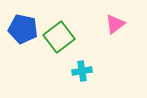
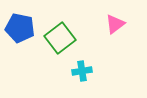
blue pentagon: moved 3 px left, 1 px up
green square: moved 1 px right, 1 px down
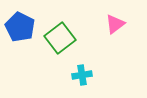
blue pentagon: moved 1 px up; rotated 16 degrees clockwise
cyan cross: moved 4 px down
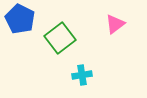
blue pentagon: moved 8 px up
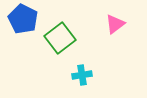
blue pentagon: moved 3 px right
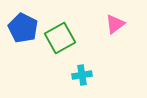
blue pentagon: moved 9 px down
green square: rotated 8 degrees clockwise
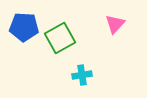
pink triangle: rotated 10 degrees counterclockwise
blue pentagon: moved 1 px right, 1 px up; rotated 24 degrees counterclockwise
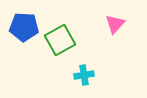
green square: moved 2 px down
cyan cross: moved 2 px right
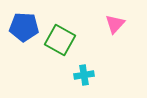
green square: rotated 32 degrees counterclockwise
